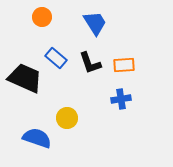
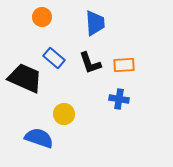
blue trapezoid: rotated 28 degrees clockwise
blue rectangle: moved 2 px left
blue cross: moved 2 px left; rotated 18 degrees clockwise
yellow circle: moved 3 px left, 4 px up
blue semicircle: moved 2 px right
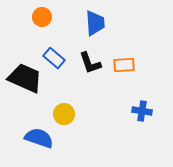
blue cross: moved 23 px right, 12 px down
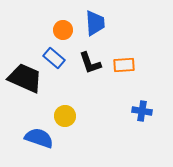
orange circle: moved 21 px right, 13 px down
yellow circle: moved 1 px right, 2 px down
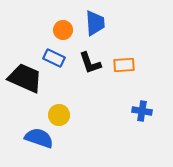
blue rectangle: rotated 15 degrees counterclockwise
yellow circle: moved 6 px left, 1 px up
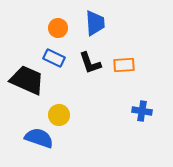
orange circle: moved 5 px left, 2 px up
black trapezoid: moved 2 px right, 2 px down
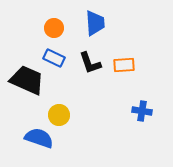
orange circle: moved 4 px left
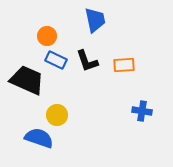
blue trapezoid: moved 3 px up; rotated 8 degrees counterclockwise
orange circle: moved 7 px left, 8 px down
blue rectangle: moved 2 px right, 2 px down
black L-shape: moved 3 px left, 2 px up
yellow circle: moved 2 px left
